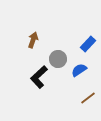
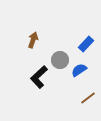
blue rectangle: moved 2 px left
gray circle: moved 2 px right, 1 px down
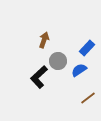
brown arrow: moved 11 px right
blue rectangle: moved 1 px right, 4 px down
gray circle: moved 2 px left, 1 px down
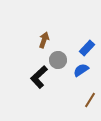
gray circle: moved 1 px up
blue semicircle: moved 2 px right
brown line: moved 2 px right, 2 px down; rotated 21 degrees counterclockwise
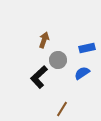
blue rectangle: rotated 35 degrees clockwise
blue semicircle: moved 1 px right, 3 px down
brown line: moved 28 px left, 9 px down
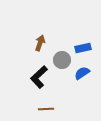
brown arrow: moved 4 px left, 3 px down
blue rectangle: moved 4 px left
gray circle: moved 4 px right
brown line: moved 16 px left; rotated 56 degrees clockwise
